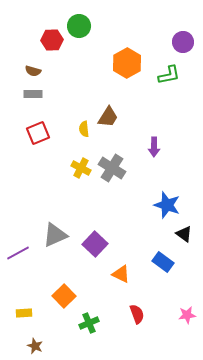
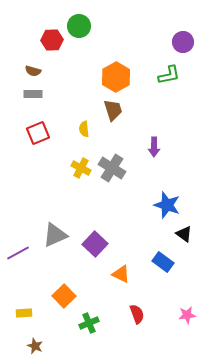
orange hexagon: moved 11 px left, 14 px down
brown trapezoid: moved 5 px right, 7 px up; rotated 50 degrees counterclockwise
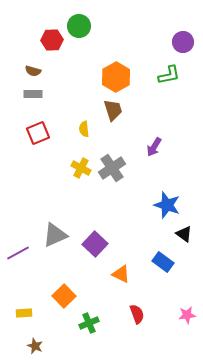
purple arrow: rotated 30 degrees clockwise
gray cross: rotated 24 degrees clockwise
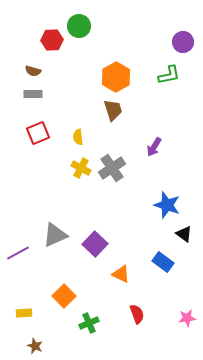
yellow semicircle: moved 6 px left, 8 px down
pink star: moved 3 px down
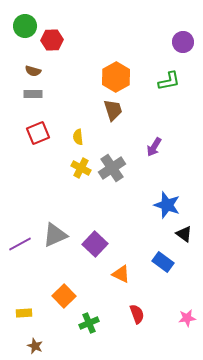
green circle: moved 54 px left
green L-shape: moved 6 px down
purple line: moved 2 px right, 9 px up
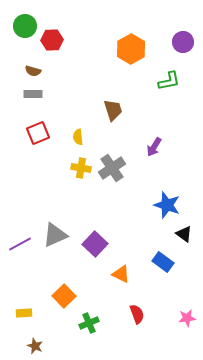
orange hexagon: moved 15 px right, 28 px up
yellow cross: rotated 18 degrees counterclockwise
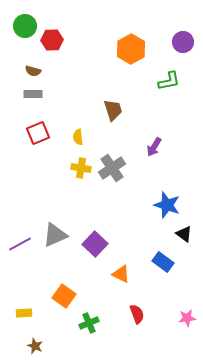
orange square: rotated 10 degrees counterclockwise
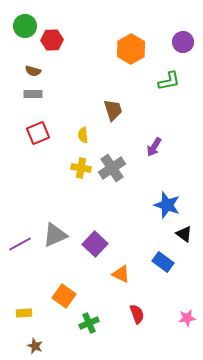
yellow semicircle: moved 5 px right, 2 px up
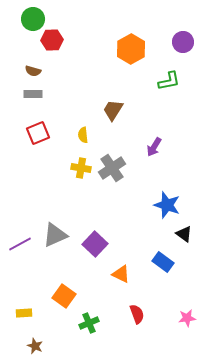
green circle: moved 8 px right, 7 px up
brown trapezoid: rotated 130 degrees counterclockwise
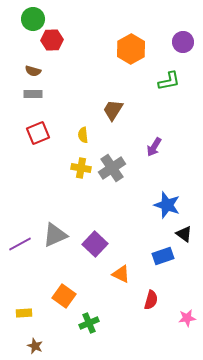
blue rectangle: moved 6 px up; rotated 55 degrees counterclockwise
red semicircle: moved 14 px right, 14 px up; rotated 36 degrees clockwise
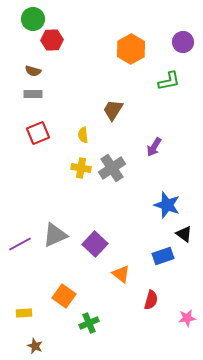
orange triangle: rotated 12 degrees clockwise
